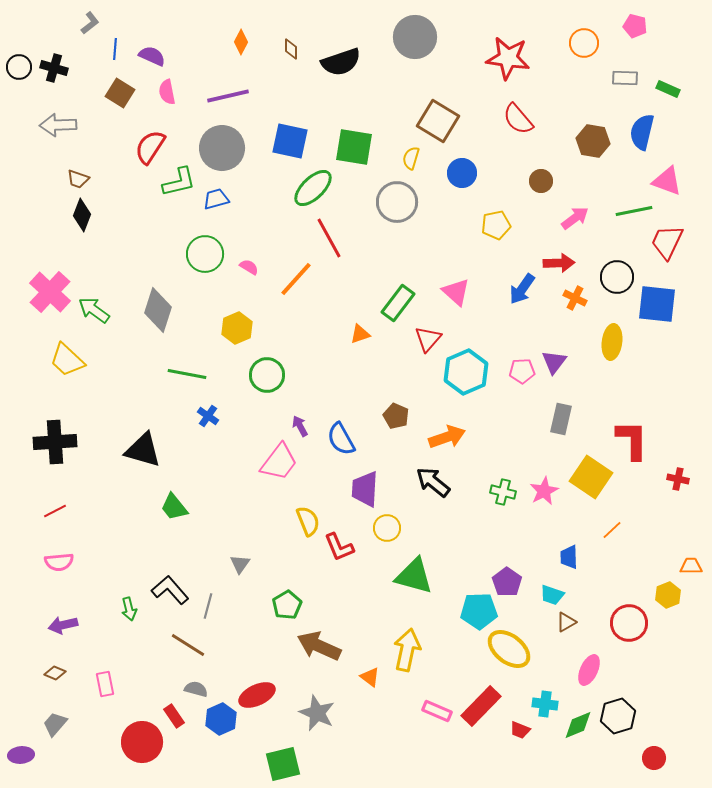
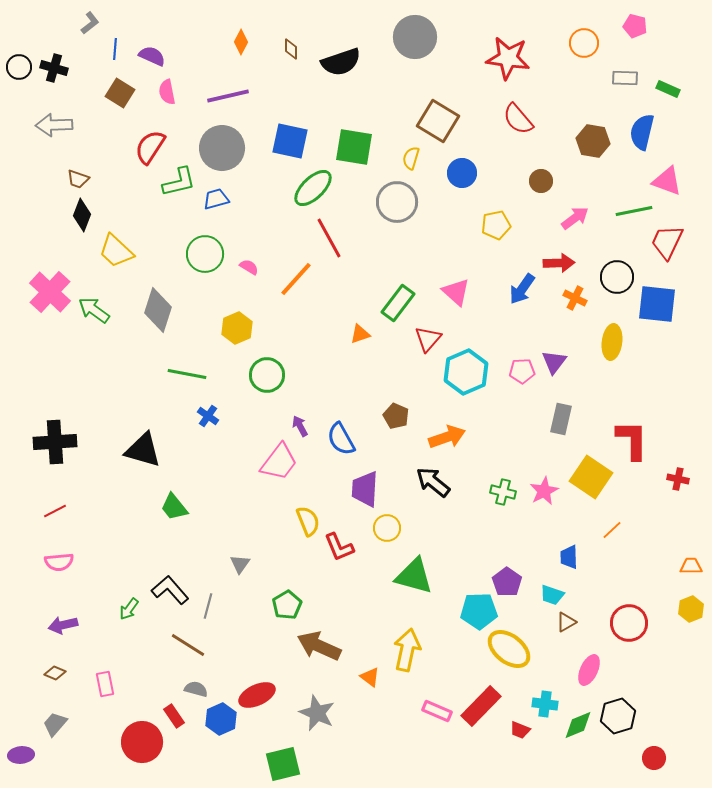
gray arrow at (58, 125): moved 4 px left
yellow trapezoid at (67, 360): moved 49 px right, 109 px up
yellow hexagon at (668, 595): moved 23 px right, 14 px down
green arrow at (129, 609): rotated 50 degrees clockwise
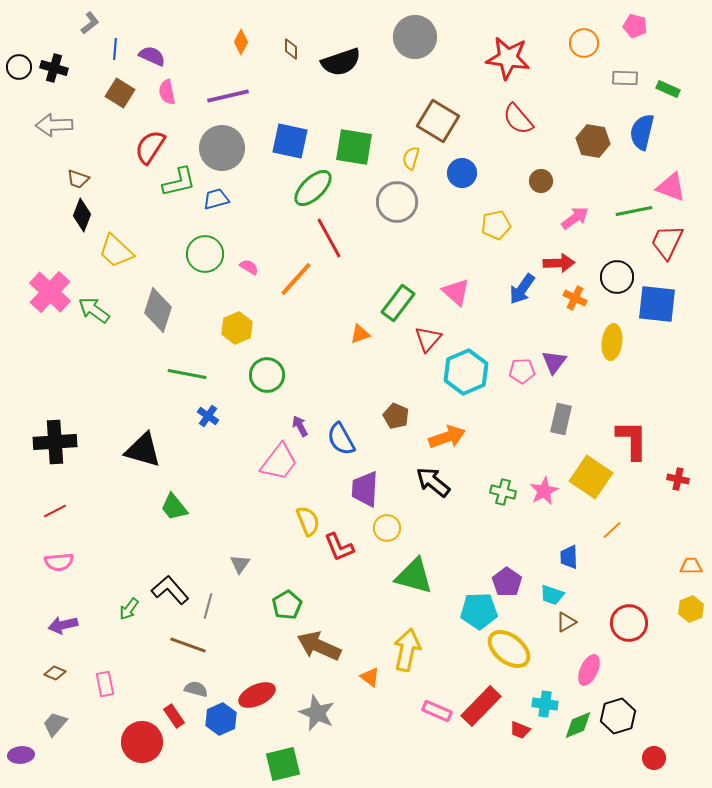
pink triangle at (667, 181): moved 4 px right, 6 px down
brown line at (188, 645): rotated 12 degrees counterclockwise
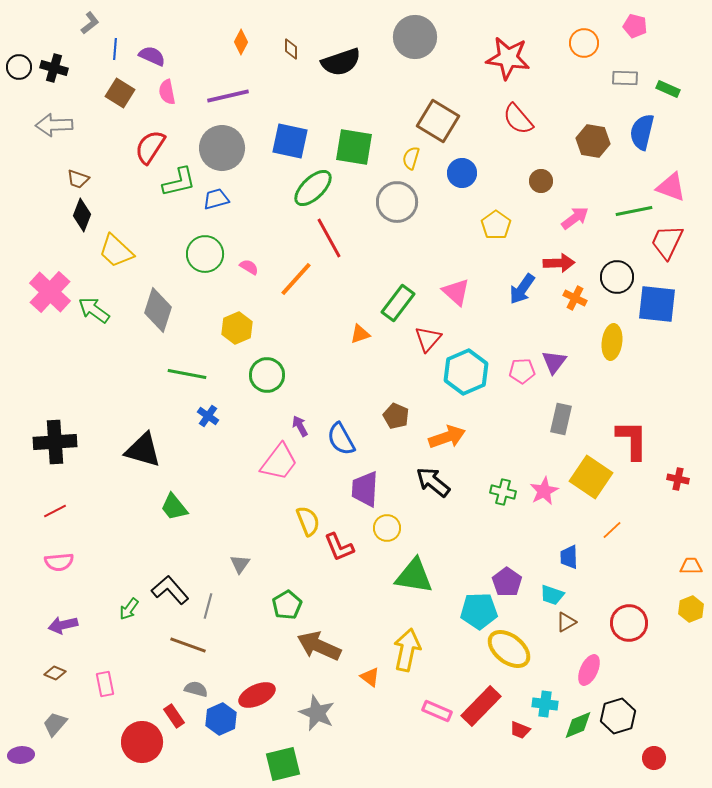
yellow pentagon at (496, 225): rotated 24 degrees counterclockwise
green triangle at (414, 576): rotated 6 degrees counterclockwise
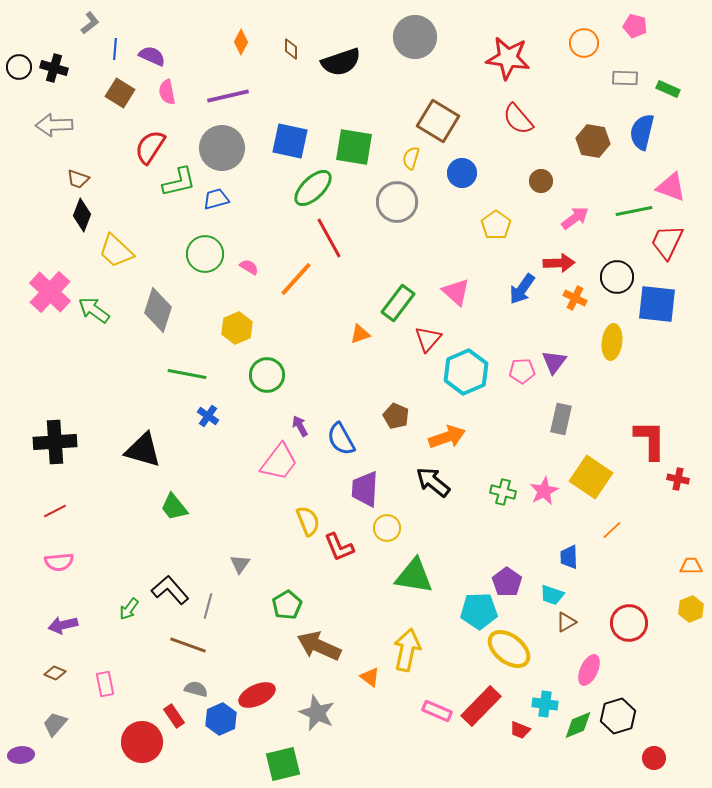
red L-shape at (632, 440): moved 18 px right
